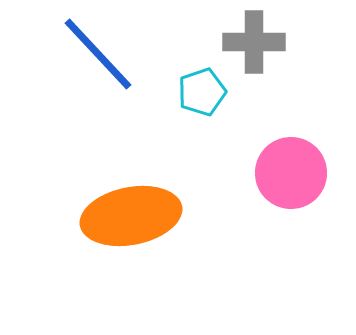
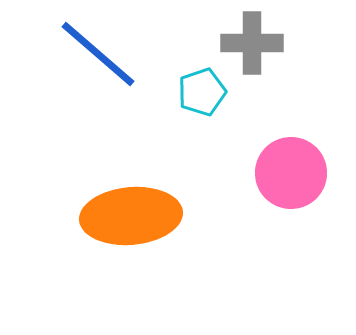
gray cross: moved 2 px left, 1 px down
blue line: rotated 6 degrees counterclockwise
orange ellipse: rotated 6 degrees clockwise
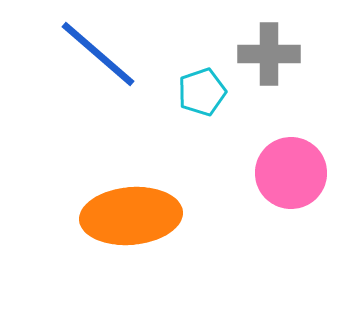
gray cross: moved 17 px right, 11 px down
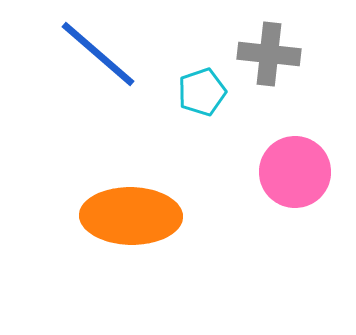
gray cross: rotated 6 degrees clockwise
pink circle: moved 4 px right, 1 px up
orange ellipse: rotated 6 degrees clockwise
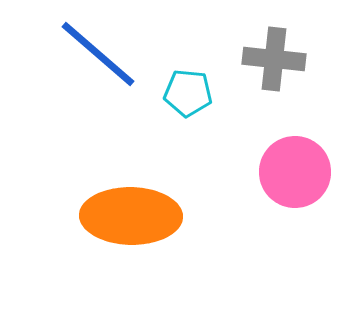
gray cross: moved 5 px right, 5 px down
cyan pentagon: moved 14 px left, 1 px down; rotated 24 degrees clockwise
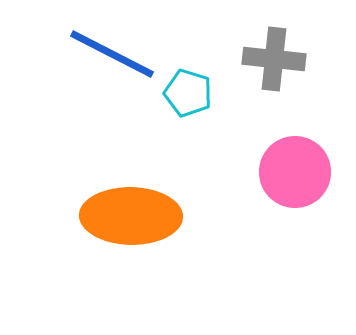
blue line: moved 14 px right; rotated 14 degrees counterclockwise
cyan pentagon: rotated 12 degrees clockwise
